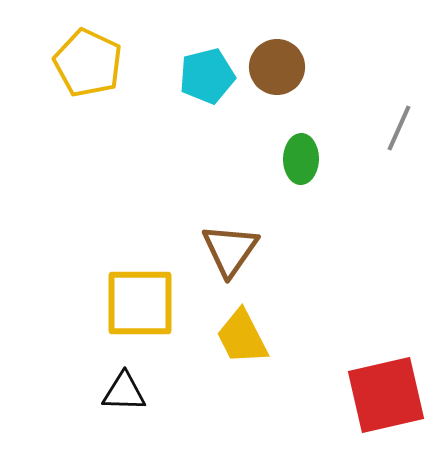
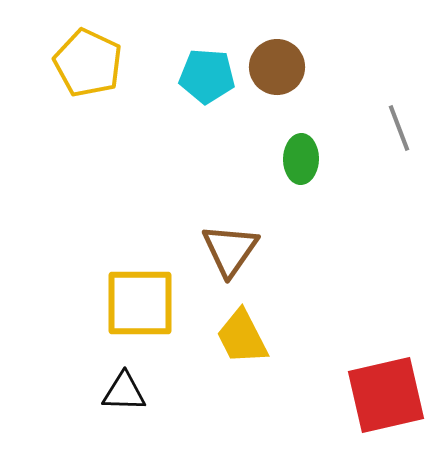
cyan pentagon: rotated 18 degrees clockwise
gray line: rotated 45 degrees counterclockwise
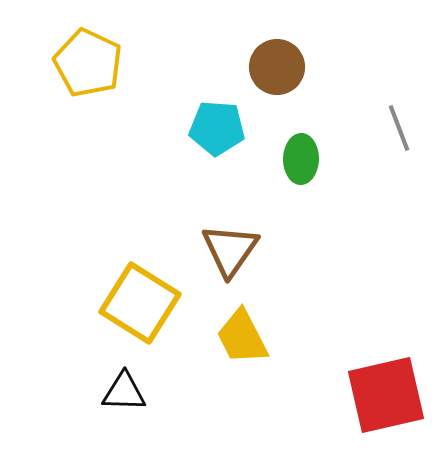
cyan pentagon: moved 10 px right, 52 px down
yellow square: rotated 32 degrees clockwise
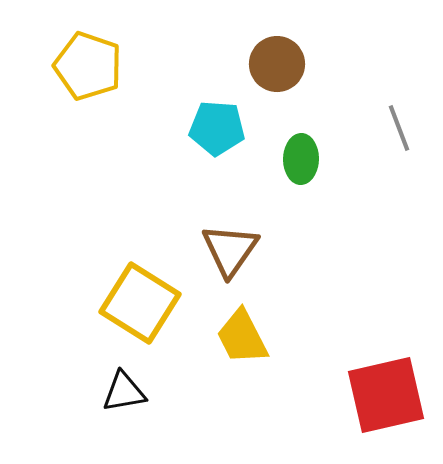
yellow pentagon: moved 3 px down; rotated 6 degrees counterclockwise
brown circle: moved 3 px up
black triangle: rotated 12 degrees counterclockwise
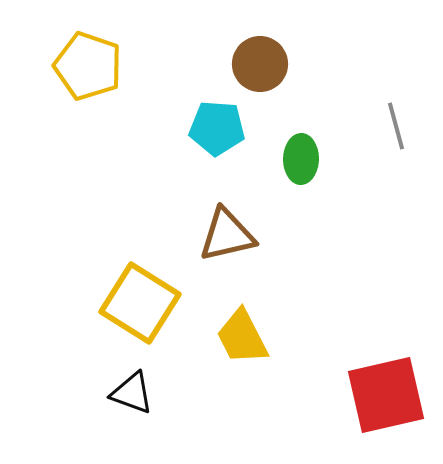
brown circle: moved 17 px left
gray line: moved 3 px left, 2 px up; rotated 6 degrees clockwise
brown triangle: moved 3 px left, 15 px up; rotated 42 degrees clockwise
black triangle: moved 8 px right, 1 px down; rotated 30 degrees clockwise
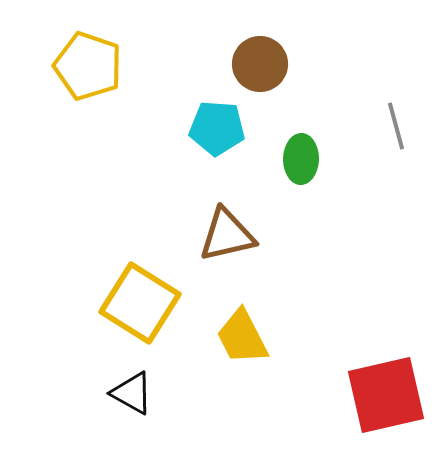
black triangle: rotated 9 degrees clockwise
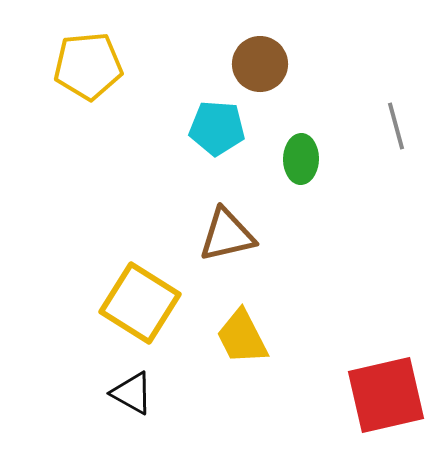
yellow pentagon: rotated 24 degrees counterclockwise
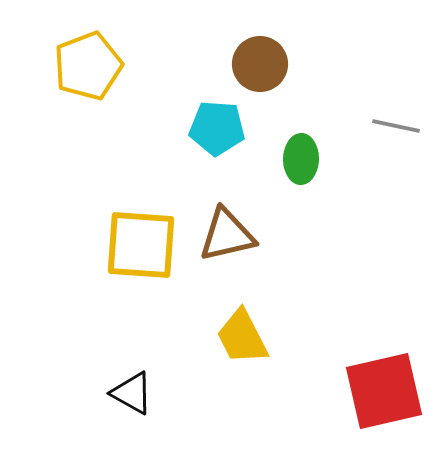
yellow pentagon: rotated 16 degrees counterclockwise
gray line: rotated 63 degrees counterclockwise
yellow square: moved 1 px right, 58 px up; rotated 28 degrees counterclockwise
red square: moved 2 px left, 4 px up
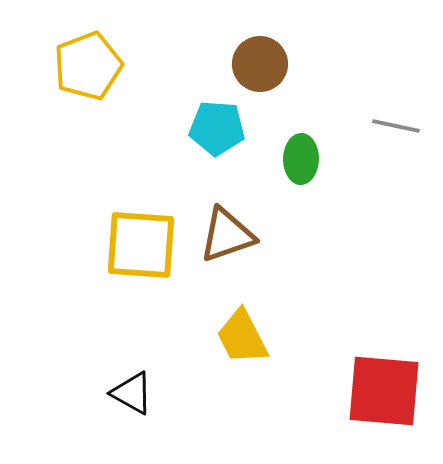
brown triangle: rotated 6 degrees counterclockwise
red square: rotated 18 degrees clockwise
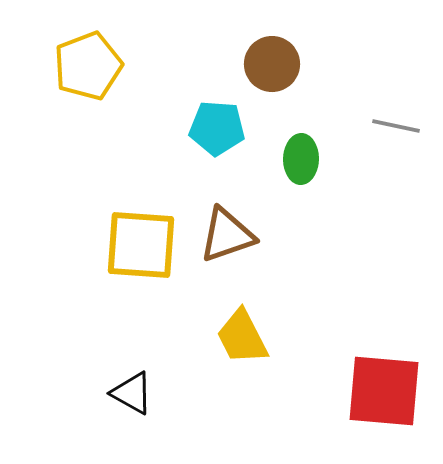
brown circle: moved 12 px right
